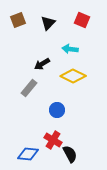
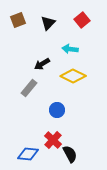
red square: rotated 28 degrees clockwise
red cross: rotated 12 degrees clockwise
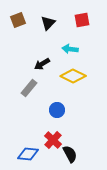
red square: rotated 28 degrees clockwise
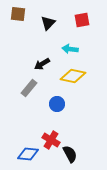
brown square: moved 6 px up; rotated 28 degrees clockwise
yellow diamond: rotated 15 degrees counterclockwise
blue circle: moved 6 px up
red cross: moved 2 px left; rotated 12 degrees counterclockwise
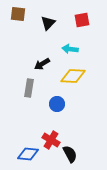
yellow diamond: rotated 10 degrees counterclockwise
gray rectangle: rotated 30 degrees counterclockwise
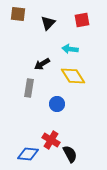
yellow diamond: rotated 55 degrees clockwise
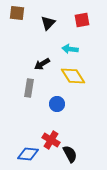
brown square: moved 1 px left, 1 px up
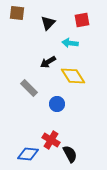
cyan arrow: moved 6 px up
black arrow: moved 6 px right, 2 px up
gray rectangle: rotated 54 degrees counterclockwise
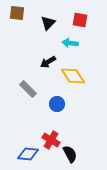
red square: moved 2 px left; rotated 21 degrees clockwise
gray rectangle: moved 1 px left, 1 px down
